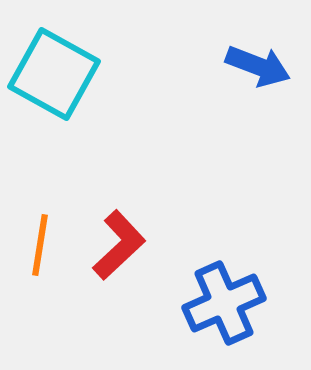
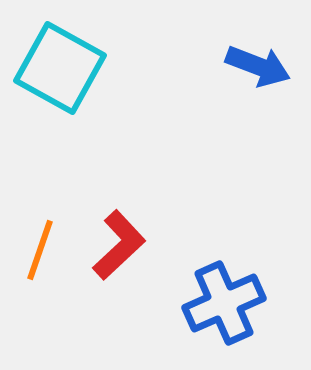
cyan square: moved 6 px right, 6 px up
orange line: moved 5 px down; rotated 10 degrees clockwise
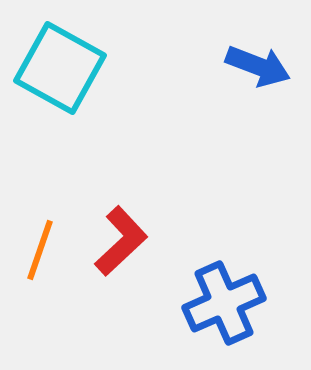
red L-shape: moved 2 px right, 4 px up
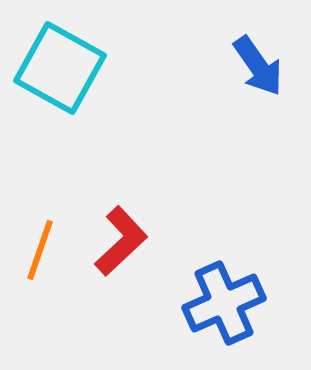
blue arrow: rotated 34 degrees clockwise
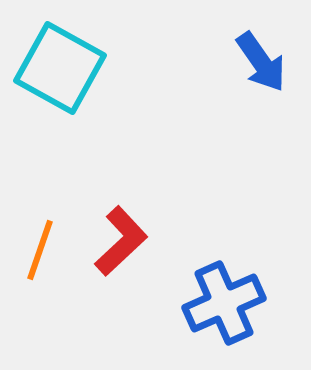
blue arrow: moved 3 px right, 4 px up
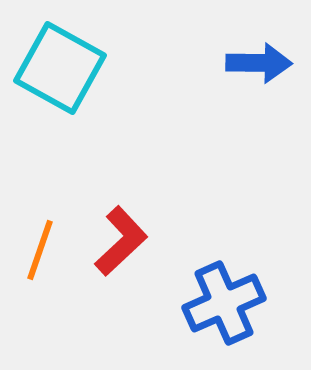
blue arrow: moved 2 px left, 1 px down; rotated 54 degrees counterclockwise
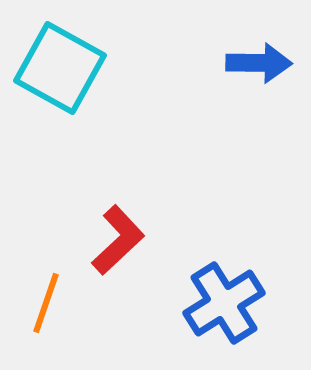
red L-shape: moved 3 px left, 1 px up
orange line: moved 6 px right, 53 px down
blue cross: rotated 8 degrees counterclockwise
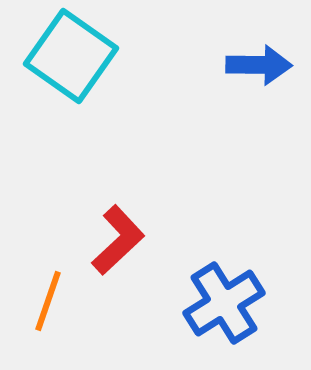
blue arrow: moved 2 px down
cyan square: moved 11 px right, 12 px up; rotated 6 degrees clockwise
orange line: moved 2 px right, 2 px up
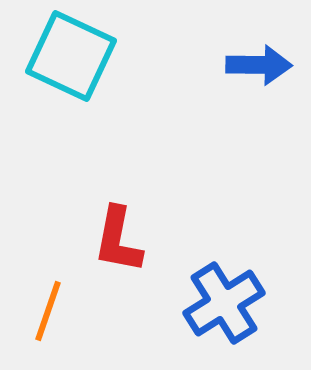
cyan square: rotated 10 degrees counterclockwise
red L-shape: rotated 144 degrees clockwise
orange line: moved 10 px down
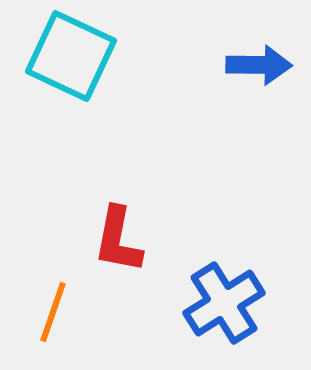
orange line: moved 5 px right, 1 px down
